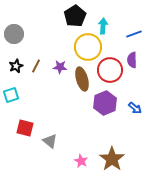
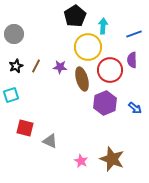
gray triangle: rotated 14 degrees counterclockwise
brown star: rotated 15 degrees counterclockwise
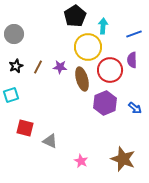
brown line: moved 2 px right, 1 px down
brown star: moved 11 px right
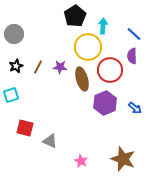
blue line: rotated 63 degrees clockwise
purple semicircle: moved 4 px up
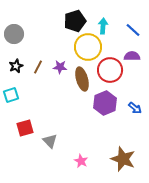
black pentagon: moved 5 px down; rotated 15 degrees clockwise
blue line: moved 1 px left, 4 px up
purple semicircle: rotated 91 degrees clockwise
red square: rotated 30 degrees counterclockwise
gray triangle: rotated 21 degrees clockwise
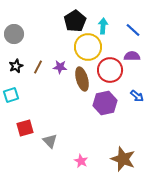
black pentagon: rotated 15 degrees counterclockwise
purple hexagon: rotated 10 degrees clockwise
blue arrow: moved 2 px right, 12 px up
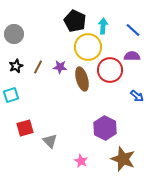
black pentagon: rotated 15 degrees counterclockwise
purple hexagon: moved 25 px down; rotated 20 degrees counterclockwise
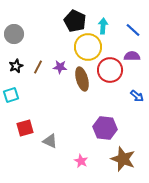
purple hexagon: rotated 20 degrees counterclockwise
gray triangle: rotated 21 degrees counterclockwise
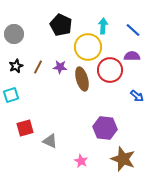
black pentagon: moved 14 px left, 4 px down
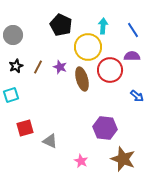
blue line: rotated 14 degrees clockwise
gray circle: moved 1 px left, 1 px down
purple star: rotated 16 degrees clockwise
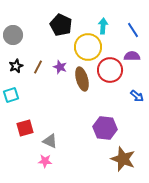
pink star: moved 36 px left; rotated 24 degrees counterclockwise
